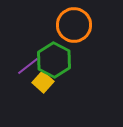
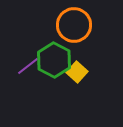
yellow square: moved 34 px right, 10 px up
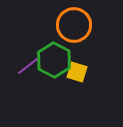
yellow square: rotated 25 degrees counterclockwise
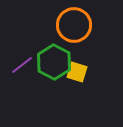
green hexagon: moved 2 px down
purple line: moved 6 px left, 1 px up
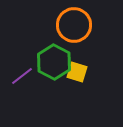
purple line: moved 11 px down
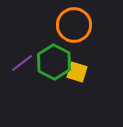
purple line: moved 13 px up
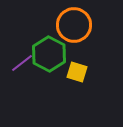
green hexagon: moved 5 px left, 8 px up
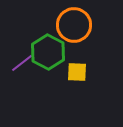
green hexagon: moved 1 px left, 2 px up
yellow square: rotated 15 degrees counterclockwise
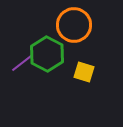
green hexagon: moved 1 px left, 2 px down
yellow square: moved 7 px right; rotated 15 degrees clockwise
